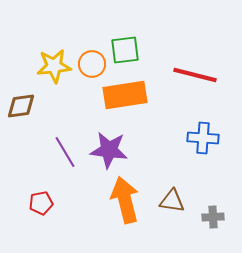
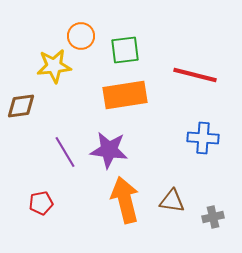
orange circle: moved 11 px left, 28 px up
gray cross: rotated 10 degrees counterclockwise
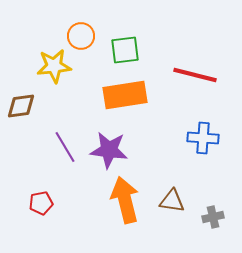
purple line: moved 5 px up
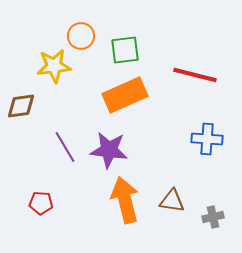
orange rectangle: rotated 15 degrees counterclockwise
blue cross: moved 4 px right, 1 px down
red pentagon: rotated 15 degrees clockwise
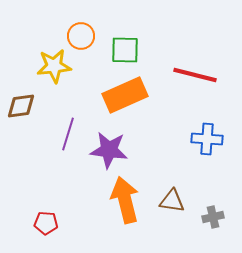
green square: rotated 8 degrees clockwise
purple line: moved 3 px right, 13 px up; rotated 48 degrees clockwise
red pentagon: moved 5 px right, 20 px down
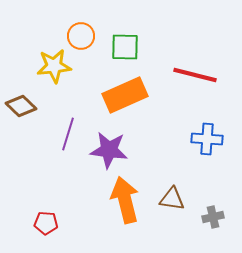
green square: moved 3 px up
brown diamond: rotated 52 degrees clockwise
brown triangle: moved 2 px up
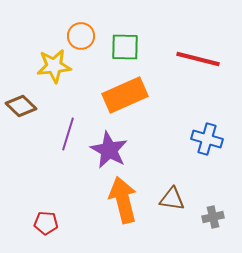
red line: moved 3 px right, 16 px up
blue cross: rotated 12 degrees clockwise
purple star: rotated 21 degrees clockwise
orange arrow: moved 2 px left
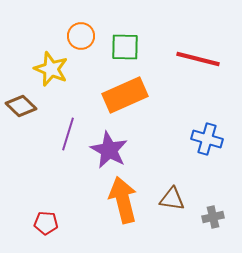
yellow star: moved 3 px left, 3 px down; rotated 28 degrees clockwise
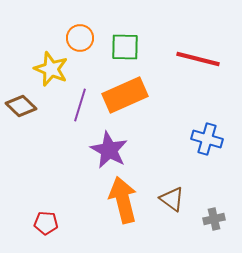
orange circle: moved 1 px left, 2 px down
purple line: moved 12 px right, 29 px up
brown triangle: rotated 28 degrees clockwise
gray cross: moved 1 px right, 2 px down
